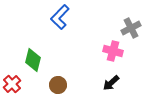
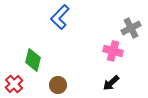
red cross: moved 2 px right
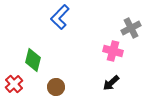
brown circle: moved 2 px left, 2 px down
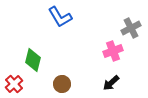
blue L-shape: rotated 75 degrees counterclockwise
pink cross: rotated 36 degrees counterclockwise
brown circle: moved 6 px right, 3 px up
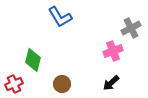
red cross: rotated 18 degrees clockwise
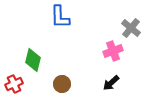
blue L-shape: rotated 30 degrees clockwise
gray cross: rotated 24 degrees counterclockwise
